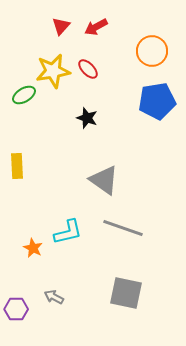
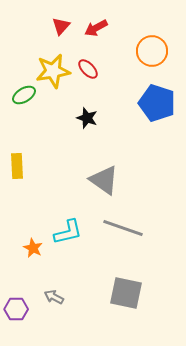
red arrow: moved 1 px down
blue pentagon: moved 2 px down; rotated 27 degrees clockwise
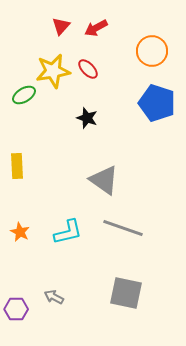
orange star: moved 13 px left, 16 px up
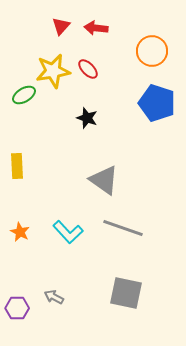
red arrow: rotated 35 degrees clockwise
cyan L-shape: rotated 60 degrees clockwise
purple hexagon: moved 1 px right, 1 px up
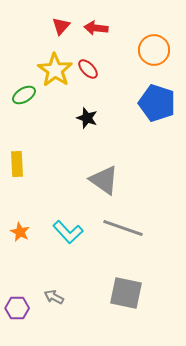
orange circle: moved 2 px right, 1 px up
yellow star: moved 2 px right, 1 px up; rotated 28 degrees counterclockwise
yellow rectangle: moved 2 px up
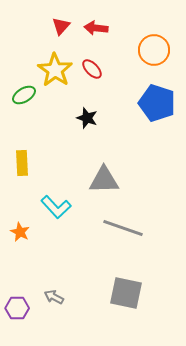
red ellipse: moved 4 px right
yellow rectangle: moved 5 px right, 1 px up
gray triangle: rotated 36 degrees counterclockwise
cyan L-shape: moved 12 px left, 25 px up
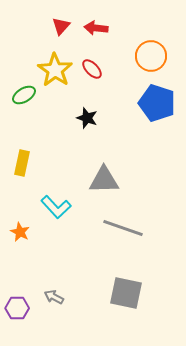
orange circle: moved 3 px left, 6 px down
yellow rectangle: rotated 15 degrees clockwise
